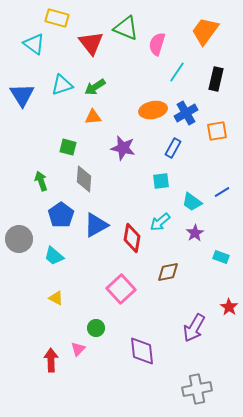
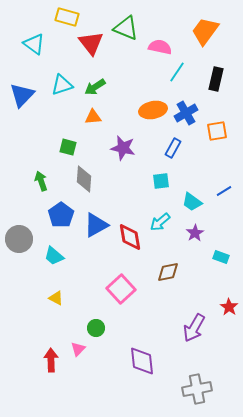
yellow rectangle at (57, 18): moved 10 px right, 1 px up
pink semicircle at (157, 44): moved 3 px right, 3 px down; rotated 85 degrees clockwise
blue triangle at (22, 95): rotated 16 degrees clockwise
blue line at (222, 192): moved 2 px right, 1 px up
red diamond at (132, 238): moved 2 px left, 1 px up; rotated 20 degrees counterclockwise
purple diamond at (142, 351): moved 10 px down
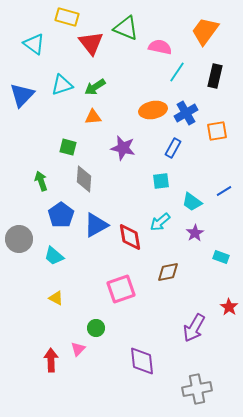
black rectangle at (216, 79): moved 1 px left, 3 px up
pink square at (121, 289): rotated 24 degrees clockwise
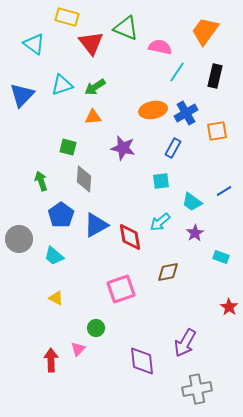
purple arrow at (194, 328): moved 9 px left, 15 px down
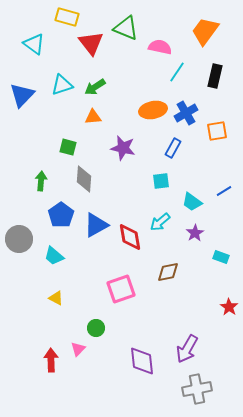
green arrow at (41, 181): rotated 24 degrees clockwise
purple arrow at (185, 343): moved 2 px right, 6 px down
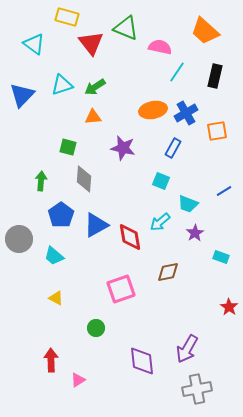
orange trapezoid at (205, 31): rotated 84 degrees counterclockwise
cyan square at (161, 181): rotated 30 degrees clockwise
cyan trapezoid at (192, 202): moved 4 px left, 2 px down; rotated 15 degrees counterclockwise
pink triangle at (78, 349): moved 31 px down; rotated 14 degrees clockwise
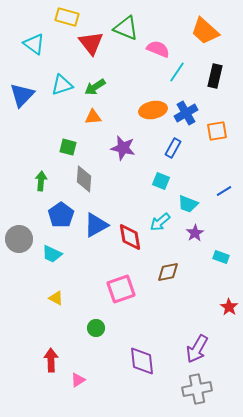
pink semicircle at (160, 47): moved 2 px left, 2 px down; rotated 10 degrees clockwise
cyan trapezoid at (54, 256): moved 2 px left, 2 px up; rotated 15 degrees counterclockwise
purple arrow at (187, 349): moved 10 px right
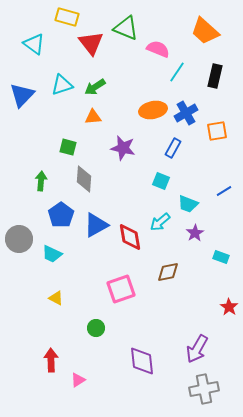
gray cross at (197, 389): moved 7 px right
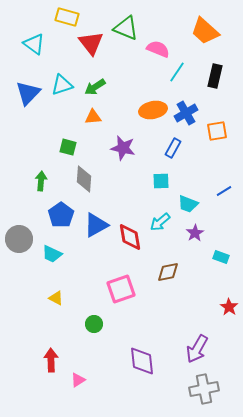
blue triangle at (22, 95): moved 6 px right, 2 px up
cyan square at (161, 181): rotated 24 degrees counterclockwise
green circle at (96, 328): moved 2 px left, 4 px up
